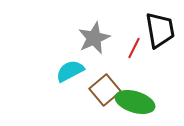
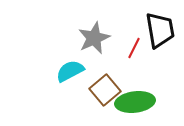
green ellipse: rotated 24 degrees counterclockwise
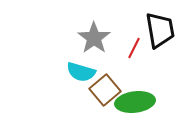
gray star: rotated 12 degrees counterclockwise
cyan semicircle: moved 11 px right, 1 px down; rotated 136 degrees counterclockwise
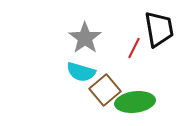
black trapezoid: moved 1 px left, 1 px up
gray star: moved 9 px left
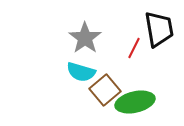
green ellipse: rotated 6 degrees counterclockwise
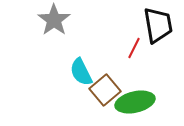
black trapezoid: moved 1 px left, 4 px up
gray star: moved 31 px left, 18 px up
cyan semicircle: rotated 48 degrees clockwise
